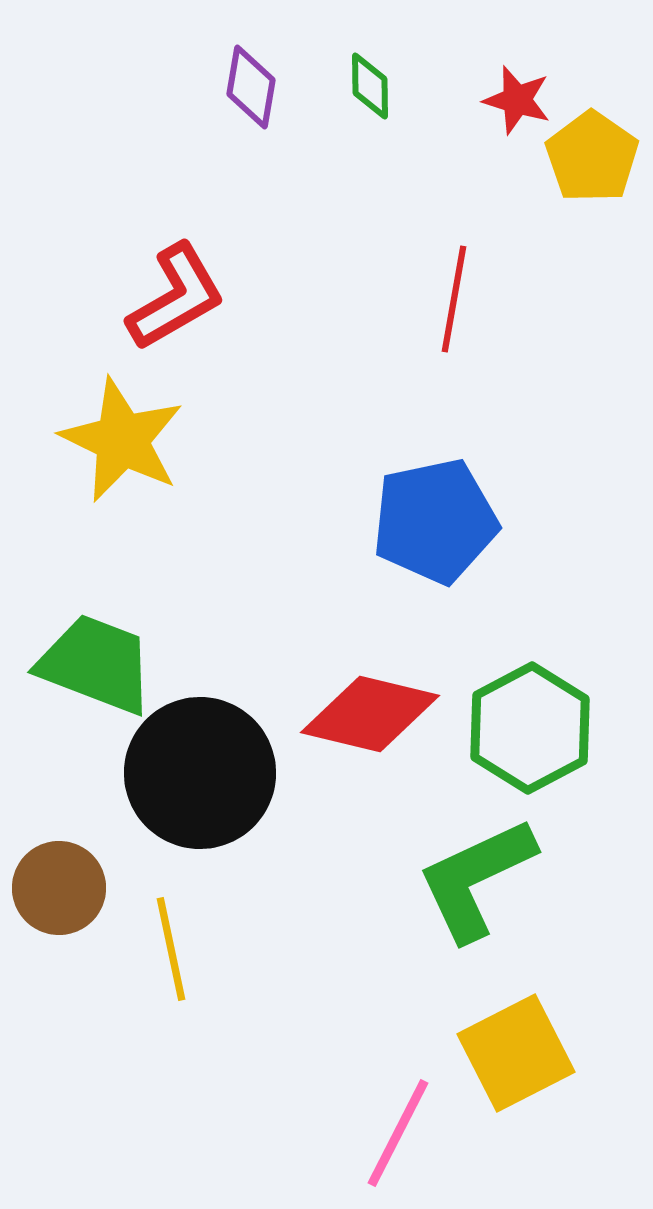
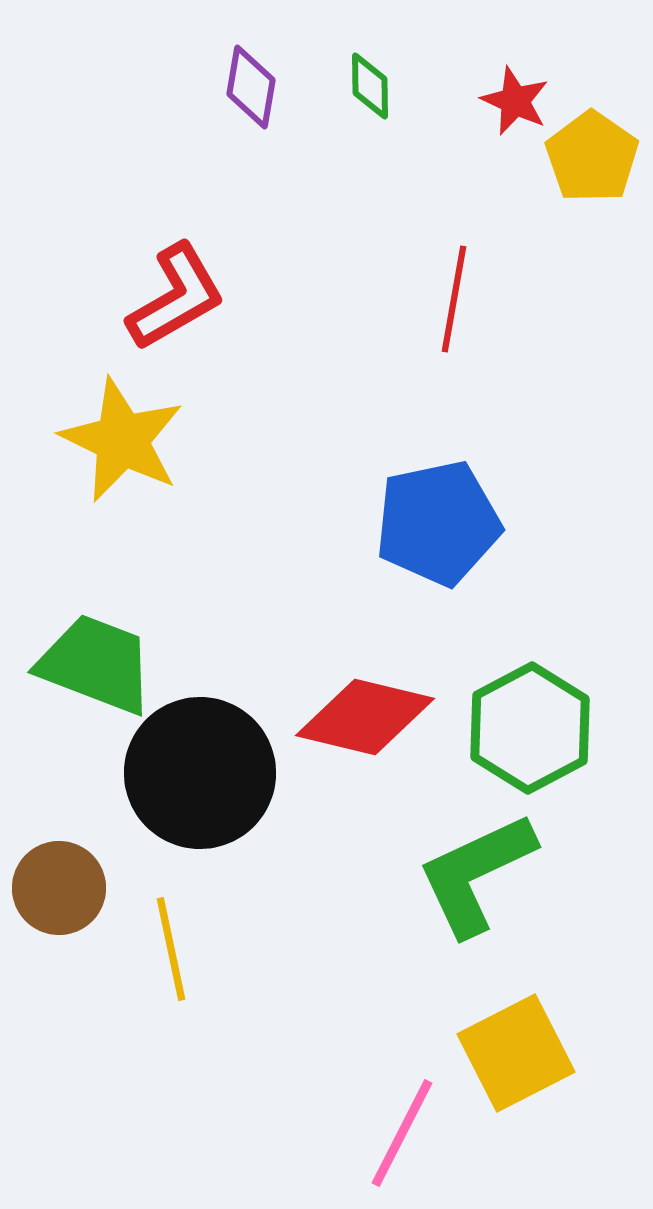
red star: moved 2 px left, 1 px down; rotated 8 degrees clockwise
blue pentagon: moved 3 px right, 2 px down
red diamond: moved 5 px left, 3 px down
green L-shape: moved 5 px up
pink line: moved 4 px right
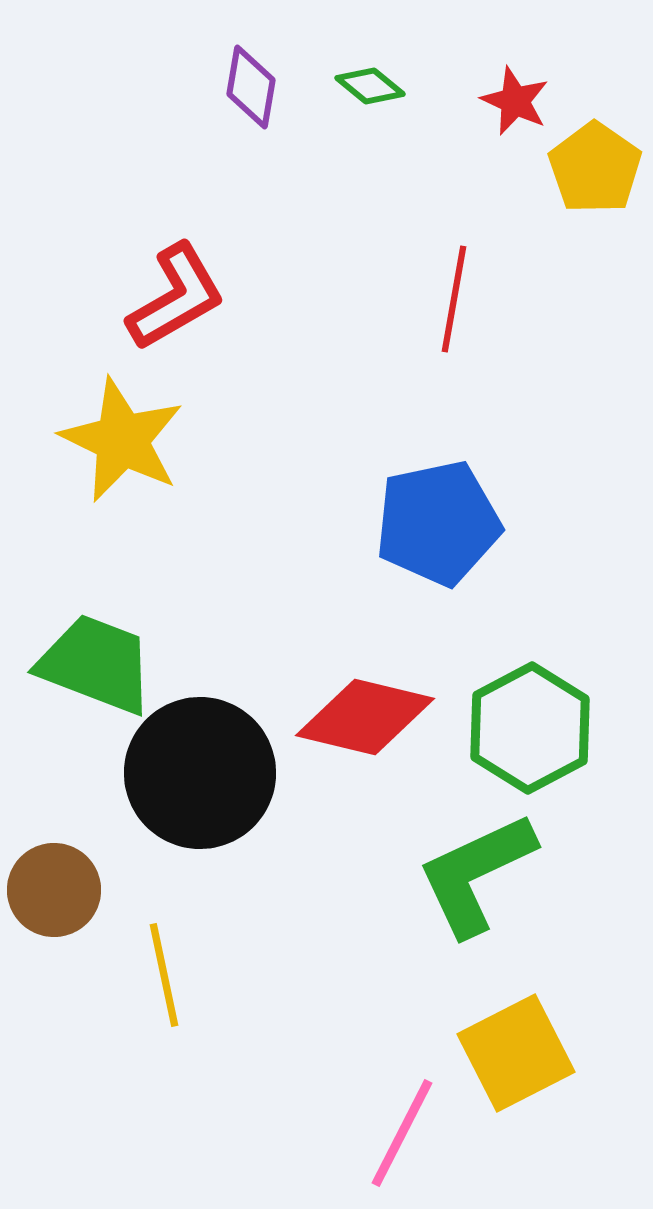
green diamond: rotated 50 degrees counterclockwise
yellow pentagon: moved 3 px right, 11 px down
brown circle: moved 5 px left, 2 px down
yellow line: moved 7 px left, 26 px down
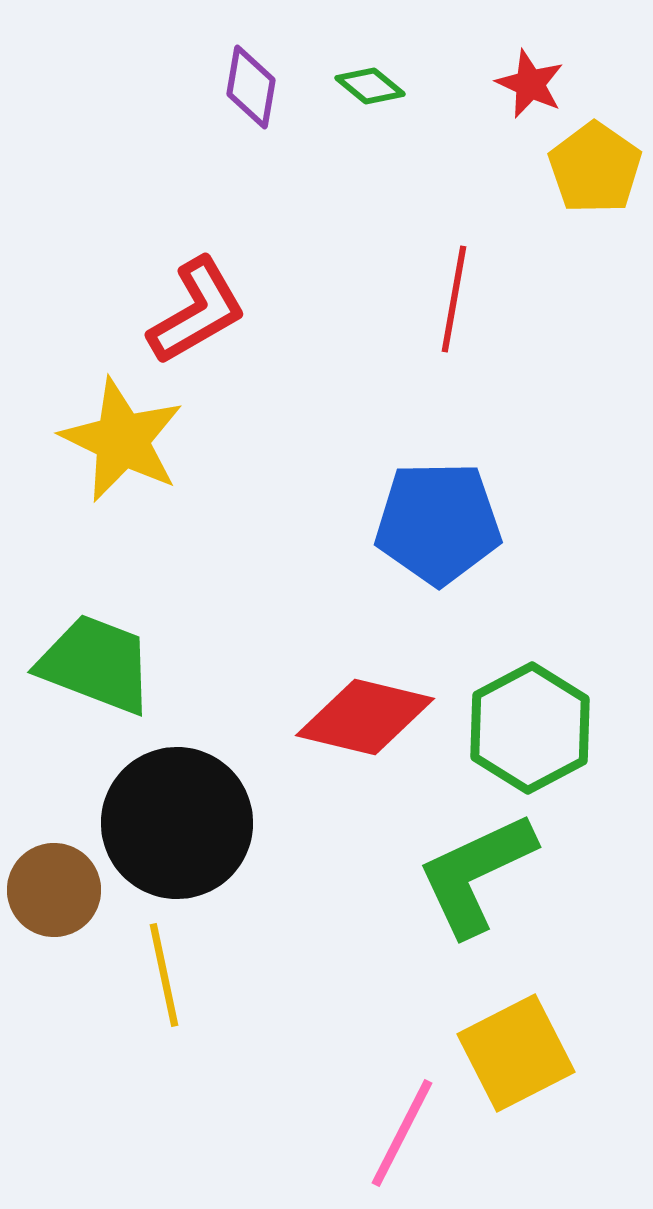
red star: moved 15 px right, 17 px up
red L-shape: moved 21 px right, 14 px down
blue pentagon: rotated 11 degrees clockwise
black circle: moved 23 px left, 50 px down
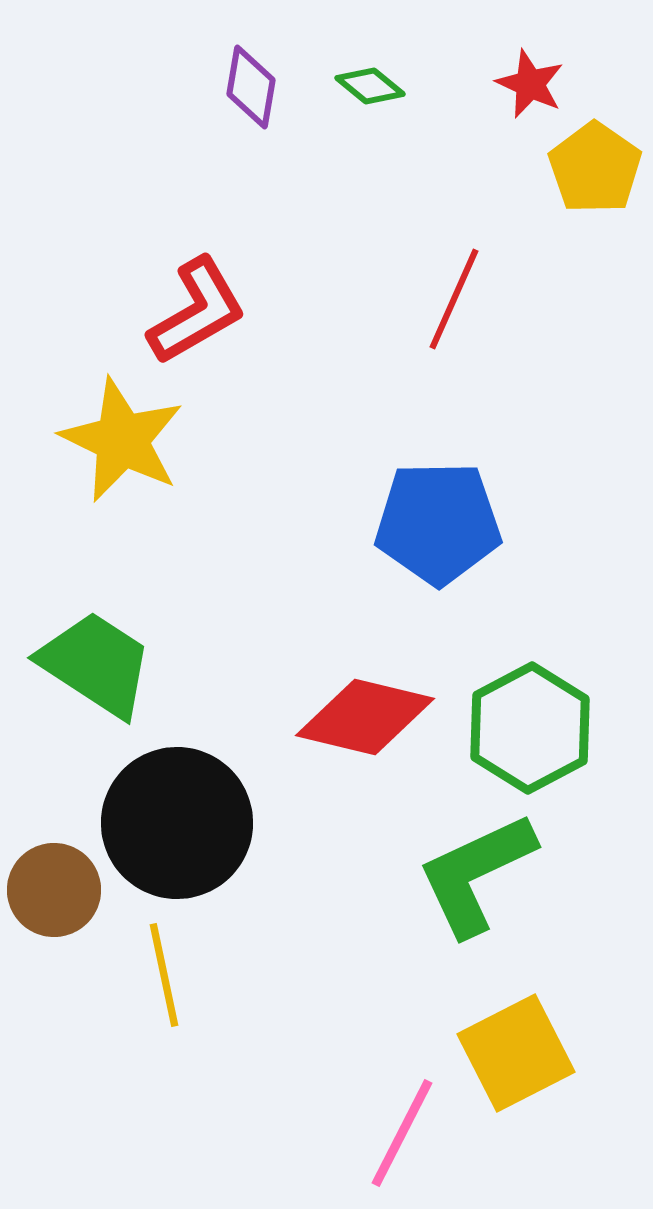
red line: rotated 14 degrees clockwise
green trapezoid: rotated 12 degrees clockwise
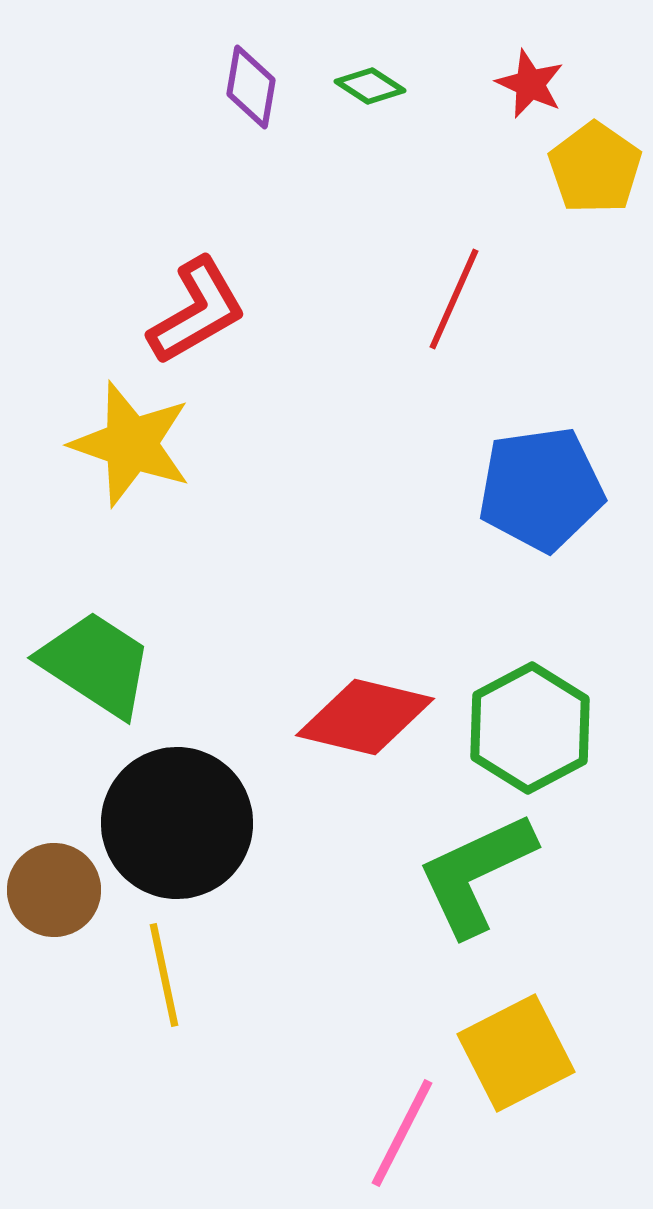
green diamond: rotated 6 degrees counterclockwise
yellow star: moved 9 px right, 4 px down; rotated 7 degrees counterclockwise
blue pentagon: moved 103 px right, 34 px up; rotated 7 degrees counterclockwise
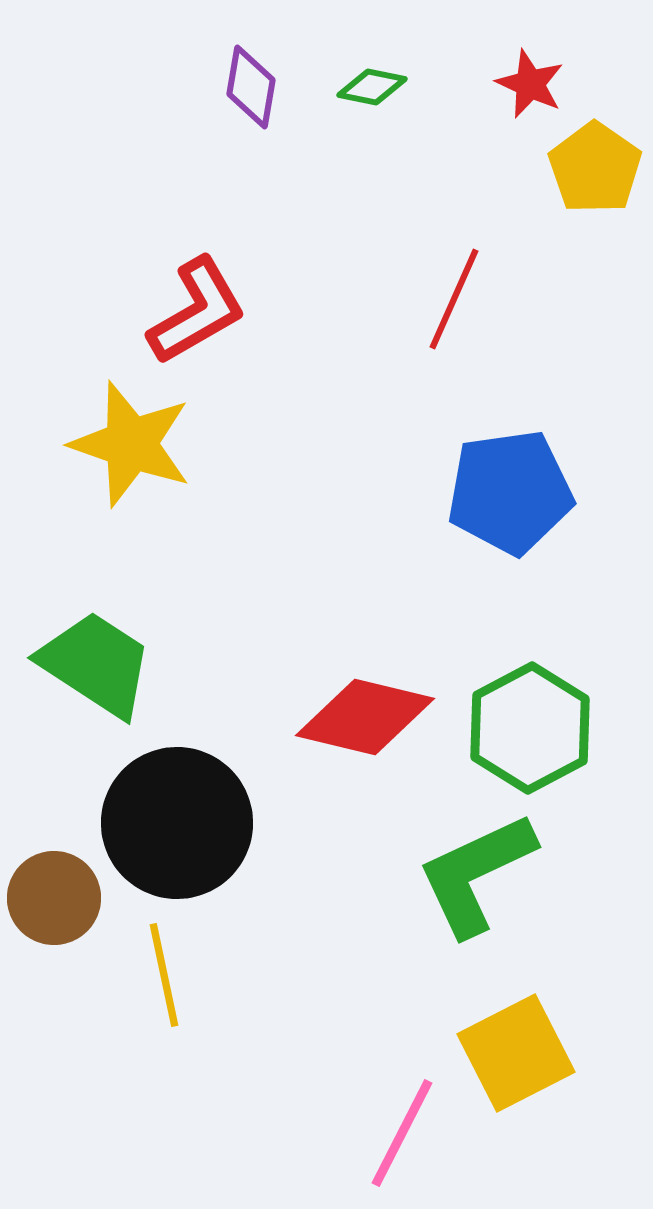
green diamond: moved 2 px right, 1 px down; rotated 22 degrees counterclockwise
blue pentagon: moved 31 px left, 3 px down
brown circle: moved 8 px down
